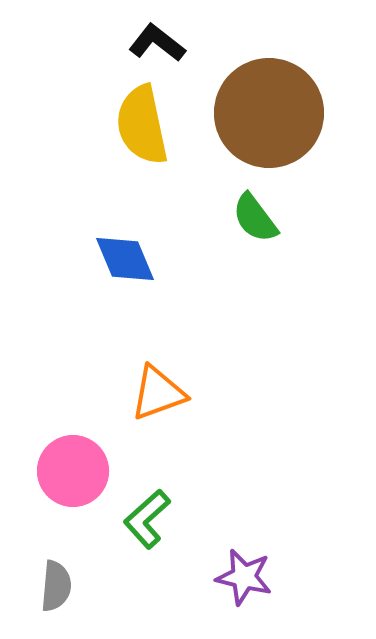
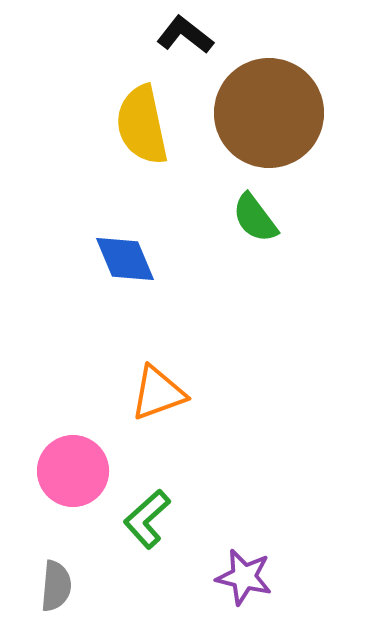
black L-shape: moved 28 px right, 8 px up
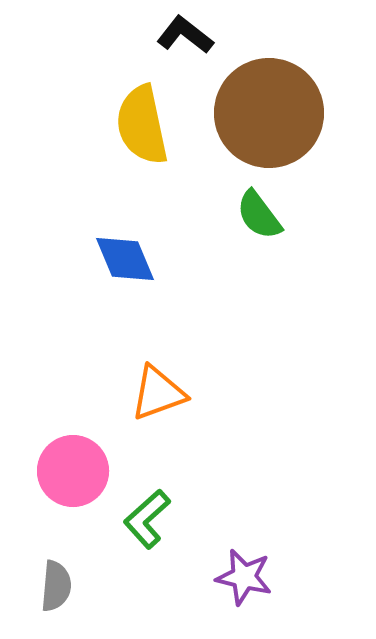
green semicircle: moved 4 px right, 3 px up
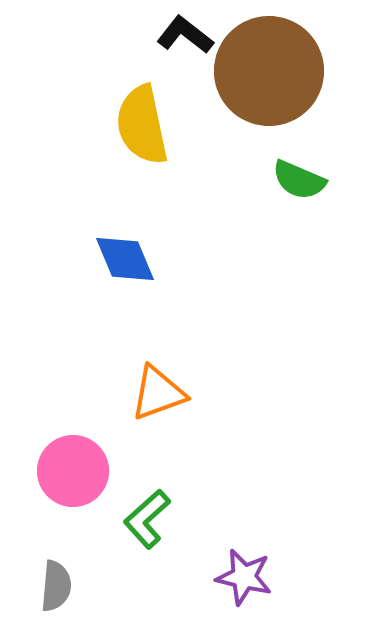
brown circle: moved 42 px up
green semicircle: moved 40 px right, 35 px up; rotated 30 degrees counterclockwise
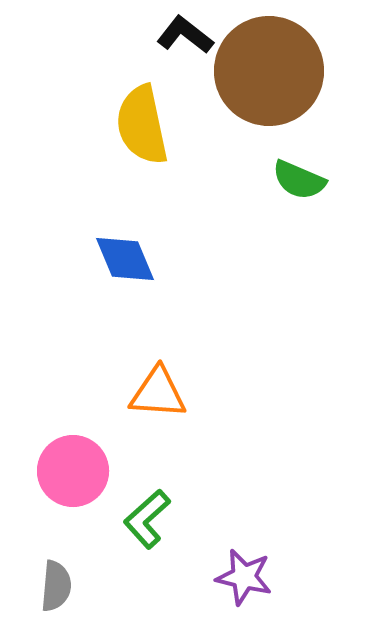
orange triangle: rotated 24 degrees clockwise
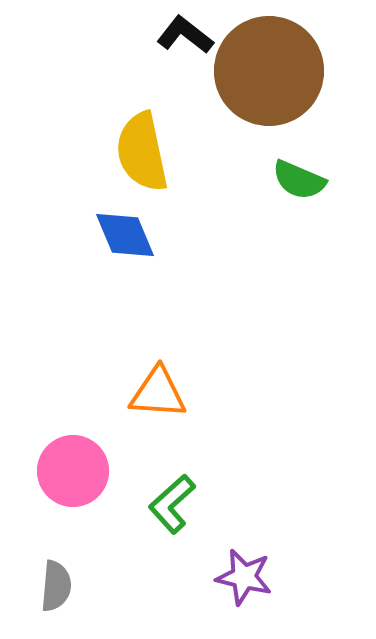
yellow semicircle: moved 27 px down
blue diamond: moved 24 px up
green L-shape: moved 25 px right, 15 px up
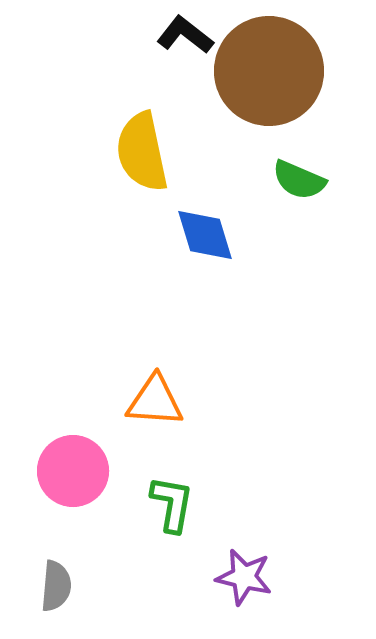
blue diamond: moved 80 px right; rotated 6 degrees clockwise
orange triangle: moved 3 px left, 8 px down
green L-shape: rotated 142 degrees clockwise
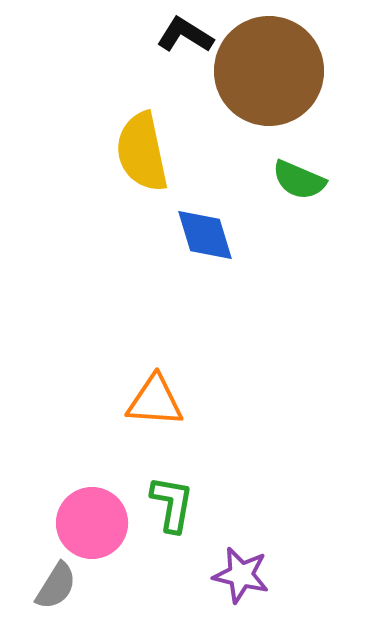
black L-shape: rotated 6 degrees counterclockwise
pink circle: moved 19 px right, 52 px down
purple star: moved 3 px left, 2 px up
gray semicircle: rotated 27 degrees clockwise
